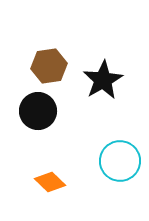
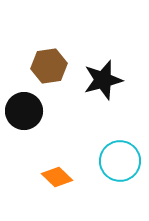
black star: rotated 15 degrees clockwise
black circle: moved 14 px left
orange diamond: moved 7 px right, 5 px up
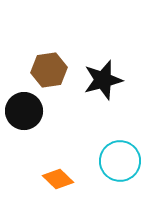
brown hexagon: moved 4 px down
orange diamond: moved 1 px right, 2 px down
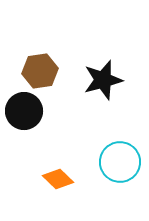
brown hexagon: moved 9 px left, 1 px down
cyan circle: moved 1 px down
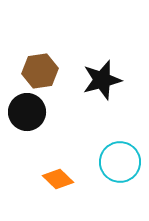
black star: moved 1 px left
black circle: moved 3 px right, 1 px down
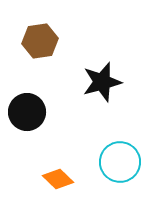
brown hexagon: moved 30 px up
black star: moved 2 px down
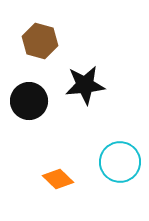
brown hexagon: rotated 24 degrees clockwise
black star: moved 17 px left, 3 px down; rotated 9 degrees clockwise
black circle: moved 2 px right, 11 px up
